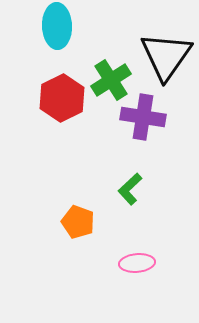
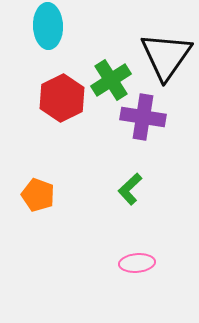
cyan ellipse: moved 9 px left
orange pentagon: moved 40 px left, 27 px up
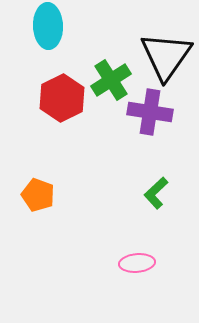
purple cross: moved 7 px right, 5 px up
green L-shape: moved 26 px right, 4 px down
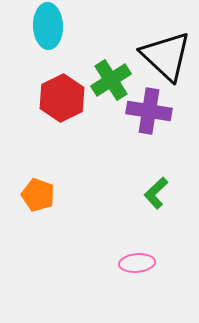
black triangle: rotated 22 degrees counterclockwise
purple cross: moved 1 px left, 1 px up
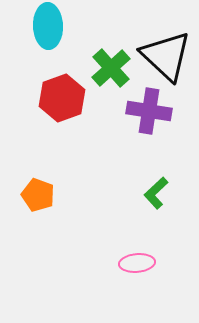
green cross: moved 12 px up; rotated 9 degrees counterclockwise
red hexagon: rotated 6 degrees clockwise
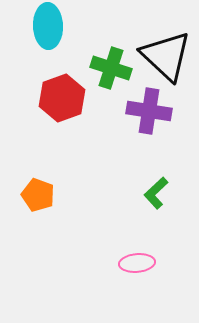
green cross: rotated 30 degrees counterclockwise
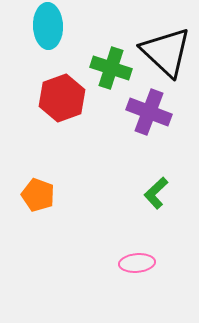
black triangle: moved 4 px up
purple cross: moved 1 px down; rotated 12 degrees clockwise
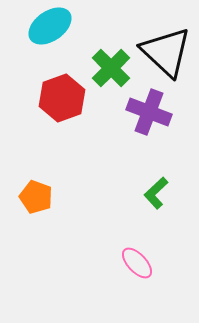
cyan ellipse: moved 2 px right; rotated 57 degrees clockwise
green cross: rotated 27 degrees clockwise
orange pentagon: moved 2 px left, 2 px down
pink ellipse: rotated 52 degrees clockwise
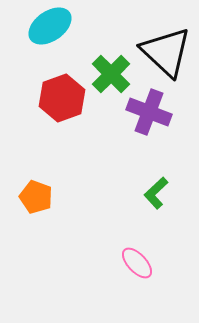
green cross: moved 6 px down
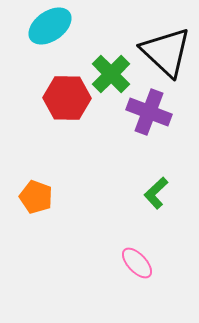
red hexagon: moved 5 px right; rotated 21 degrees clockwise
